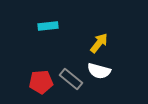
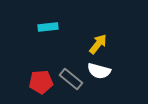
cyan rectangle: moved 1 px down
yellow arrow: moved 1 px left, 1 px down
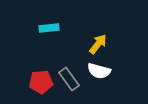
cyan rectangle: moved 1 px right, 1 px down
gray rectangle: moved 2 px left; rotated 15 degrees clockwise
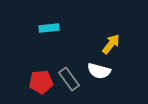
yellow arrow: moved 13 px right
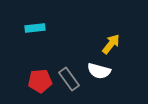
cyan rectangle: moved 14 px left
red pentagon: moved 1 px left, 1 px up
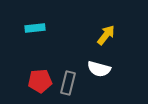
yellow arrow: moved 5 px left, 9 px up
white semicircle: moved 2 px up
gray rectangle: moved 1 px left, 4 px down; rotated 50 degrees clockwise
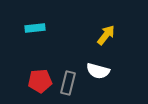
white semicircle: moved 1 px left, 2 px down
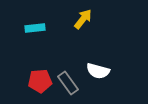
yellow arrow: moved 23 px left, 16 px up
gray rectangle: rotated 50 degrees counterclockwise
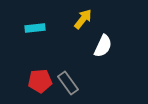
white semicircle: moved 5 px right, 25 px up; rotated 80 degrees counterclockwise
